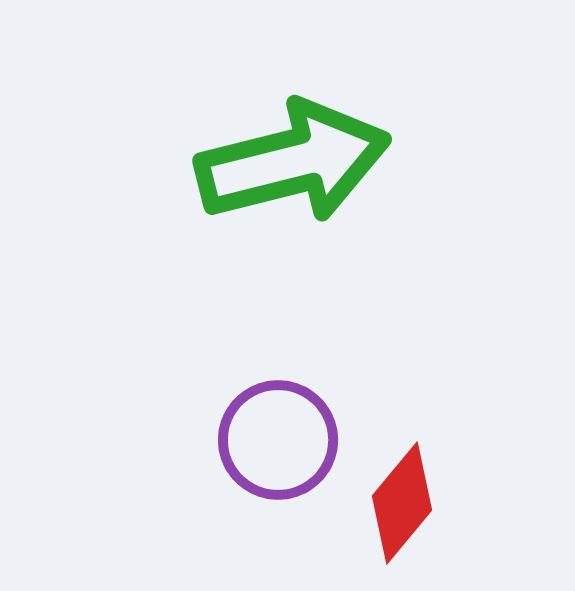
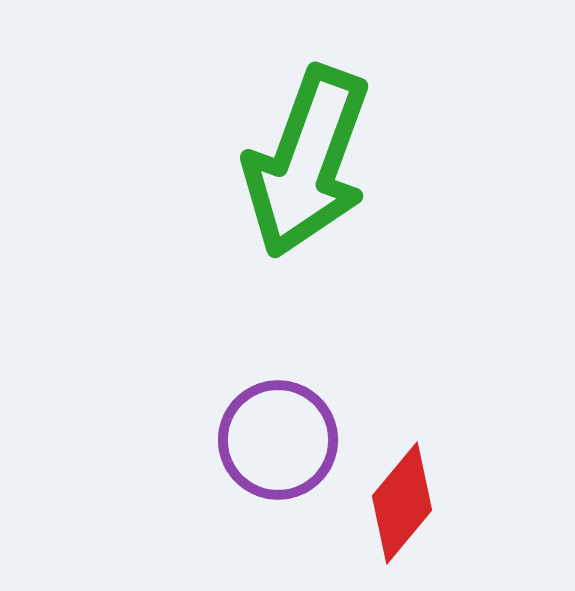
green arrow: moved 14 px right; rotated 124 degrees clockwise
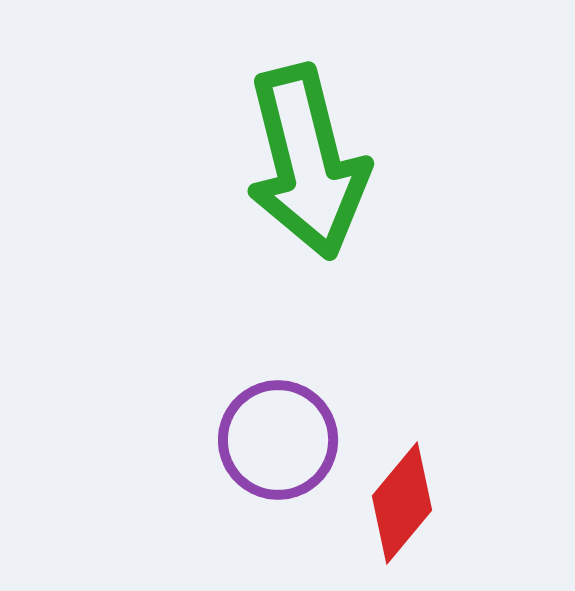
green arrow: rotated 34 degrees counterclockwise
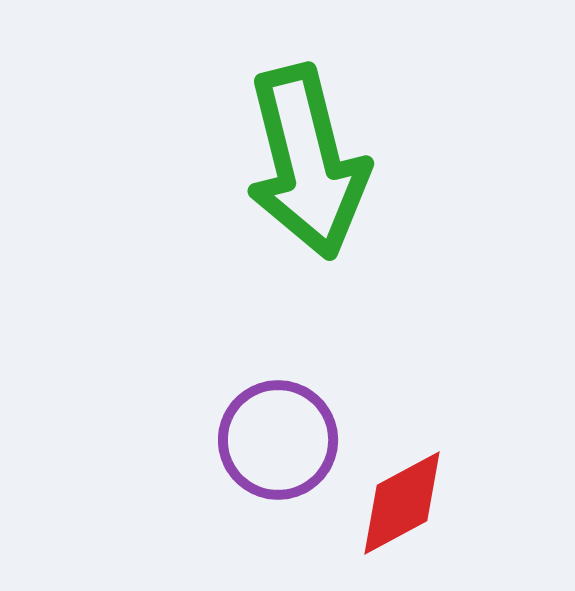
red diamond: rotated 22 degrees clockwise
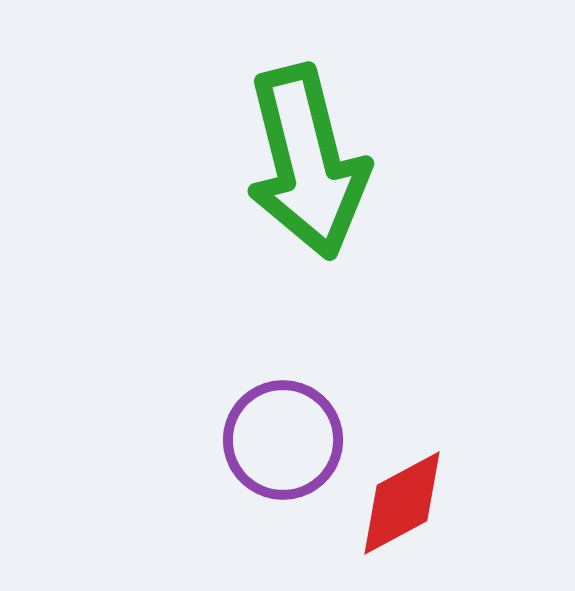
purple circle: moved 5 px right
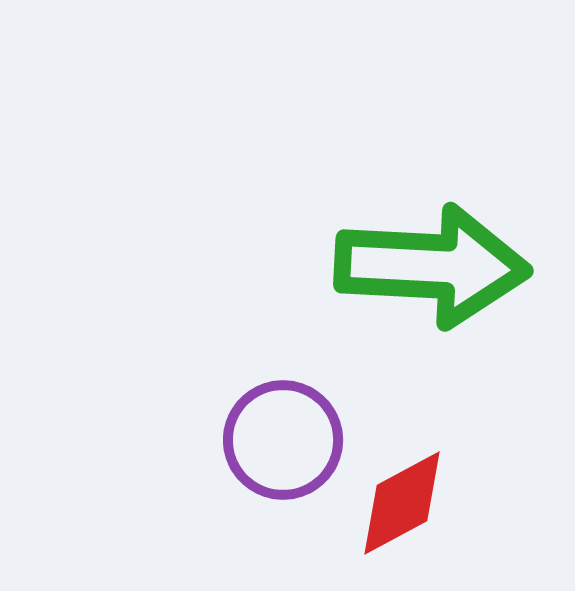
green arrow: moved 125 px right, 104 px down; rotated 73 degrees counterclockwise
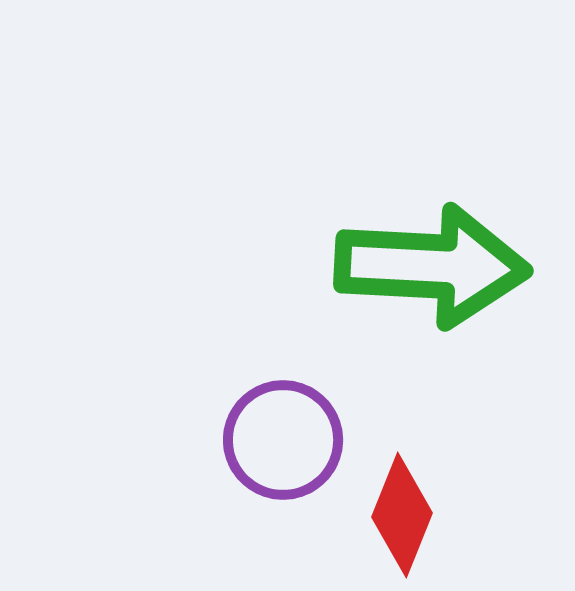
red diamond: moved 12 px down; rotated 40 degrees counterclockwise
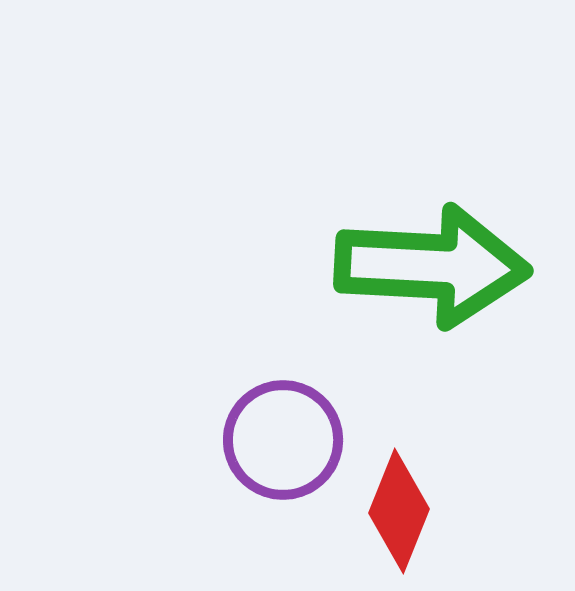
red diamond: moved 3 px left, 4 px up
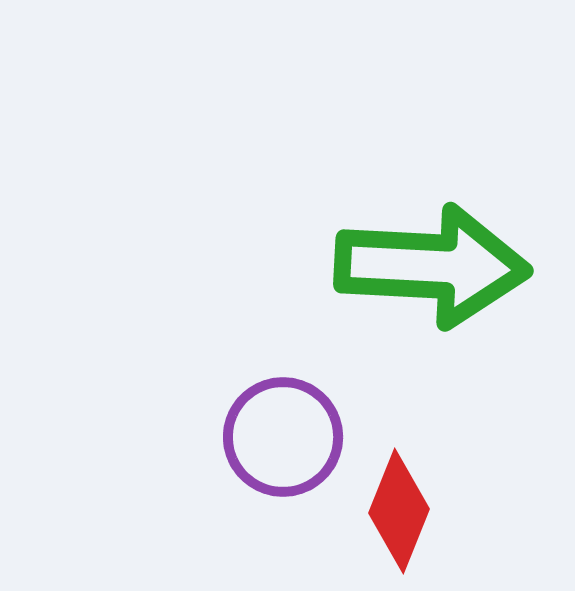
purple circle: moved 3 px up
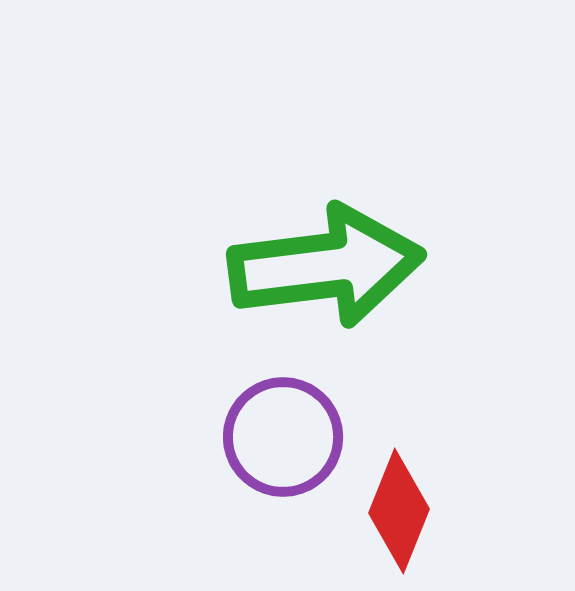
green arrow: moved 106 px left; rotated 10 degrees counterclockwise
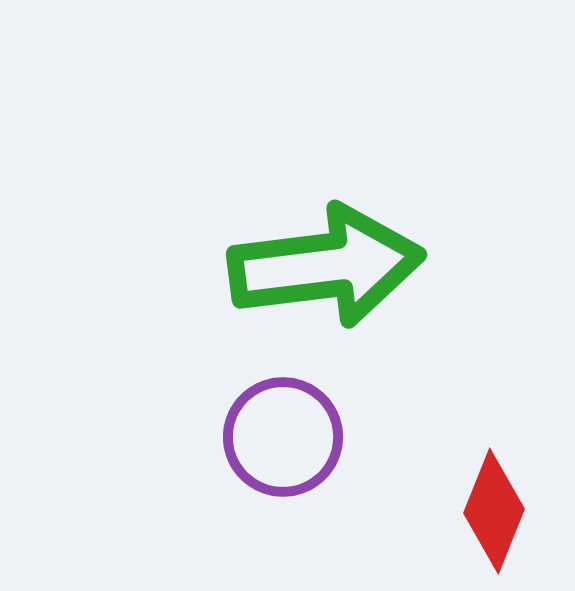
red diamond: moved 95 px right
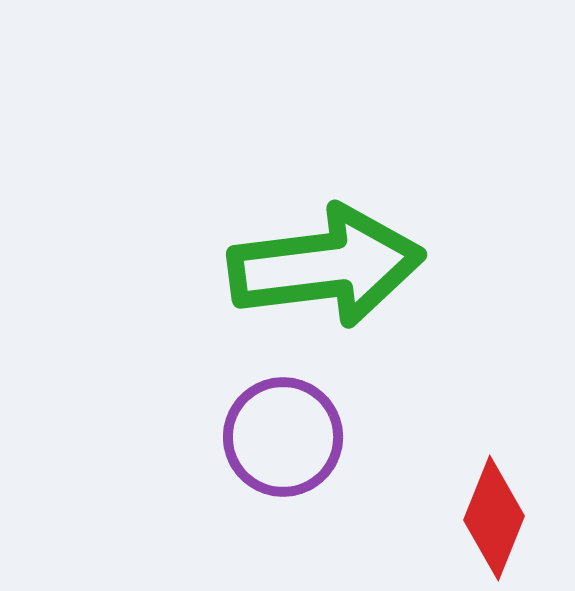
red diamond: moved 7 px down
